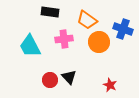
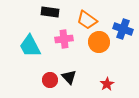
red star: moved 3 px left, 1 px up; rotated 16 degrees clockwise
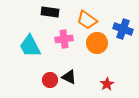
orange circle: moved 2 px left, 1 px down
black triangle: rotated 21 degrees counterclockwise
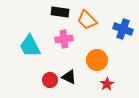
black rectangle: moved 10 px right
orange trapezoid: rotated 10 degrees clockwise
orange circle: moved 17 px down
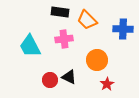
blue cross: rotated 18 degrees counterclockwise
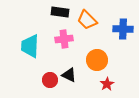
cyan trapezoid: rotated 30 degrees clockwise
black triangle: moved 2 px up
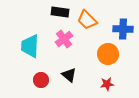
pink cross: rotated 30 degrees counterclockwise
orange circle: moved 11 px right, 6 px up
black triangle: rotated 14 degrees clockwise
red circle: moved 9 px left
red star: rotated 24 degrees clockwise
